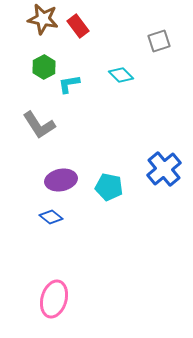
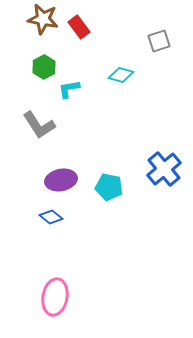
red rectangle: moved 1 px right, 1 px down
cyan diamond: rotated 30 degrees counterclockwise
cyan L-shape: moved 5 px down
pink ellipse: moved 1 px right, 2 px up; rotated 6 degrees counterclockwise
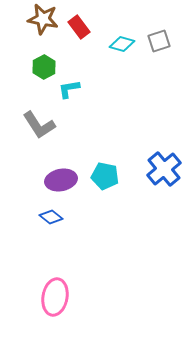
cyan diamond: moved 1 px right, 31 px up
cyan pentagon: moved 4 px left, 11 px up
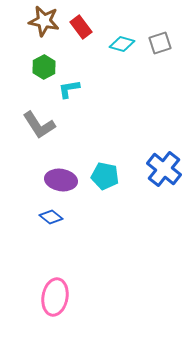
brown star: moved 1 px right, 2 px down
red rectangle: moved 2 px right
gray square: moved 1 px right, 2 px down
blue cross: rotated 12 degrees counterclockwise
purple ellipse: rotated 20 degrees clockwise
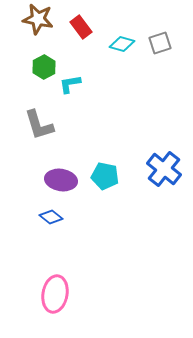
brown star: moved 6 px left, 2 px up
cyan L-shape: moved 1 px right, 5 px up
gray L-shape: rotated 16 degrees clockwise
pink ellipse: moved 3 px up
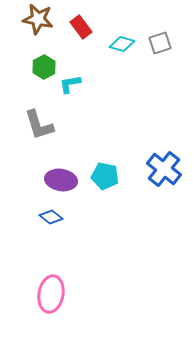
pink ellipse: moved 4 px left
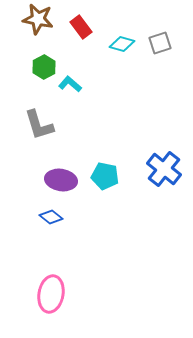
cyan L-shape: rotated 50 degrees clockwise
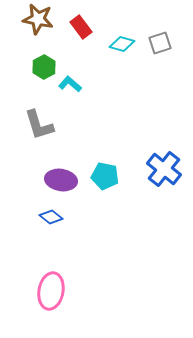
pink ellipse: moved 3 px up
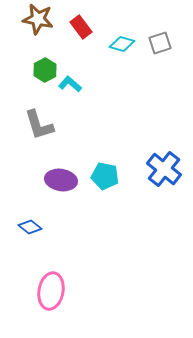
green hexagon: moved 1 px right, 3 px down
blue diamond: moved 21 px left, 10 px down
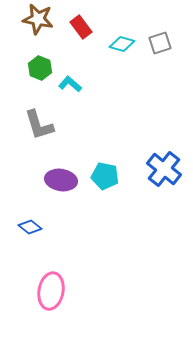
green hexagon: moved 5 px left, 2 px up; rotated 10 degrees counterclockwise
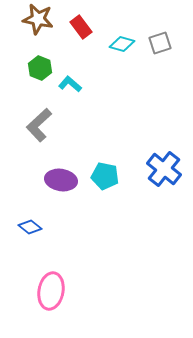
gray L-shape: rotated 64 degrees clockwise
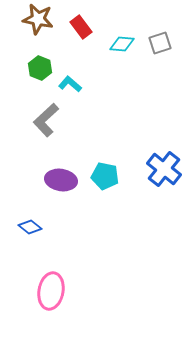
cyan diamond: rotated 10 degrees counterclockwise
gray L-shape: moved 7 px right, 5 px up
